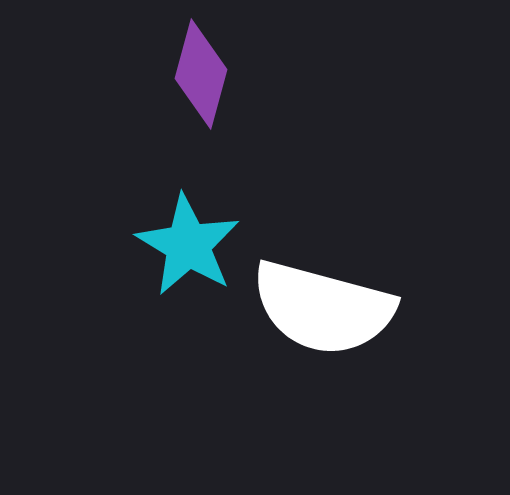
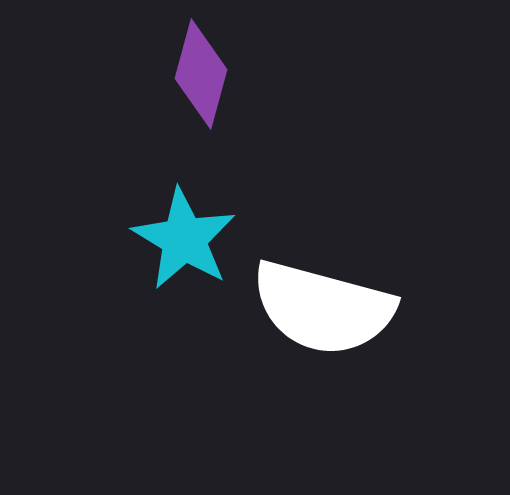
cyan star: moved 4 px left, 6 px up
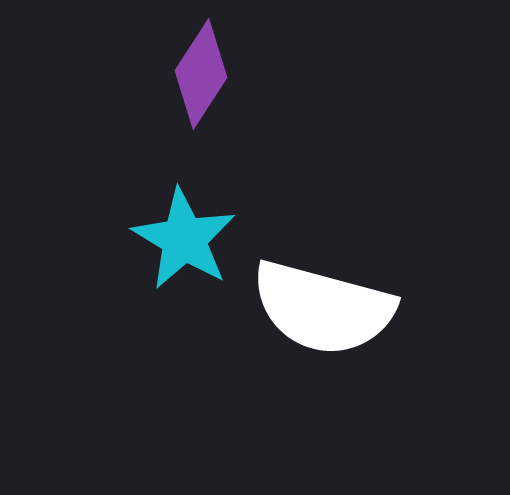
purple diamond: rotated 18 degrees clockwise
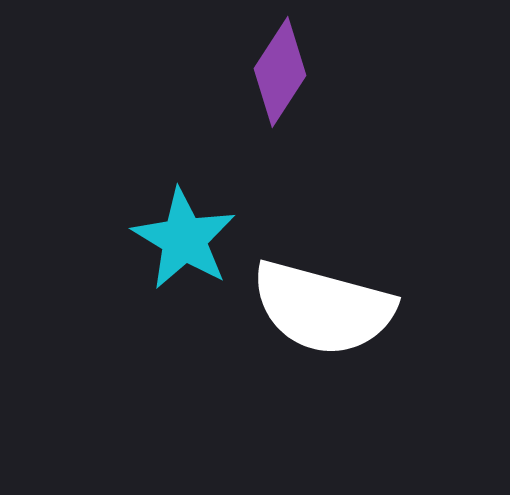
purple diamond: moved 79 px right, 2 px up
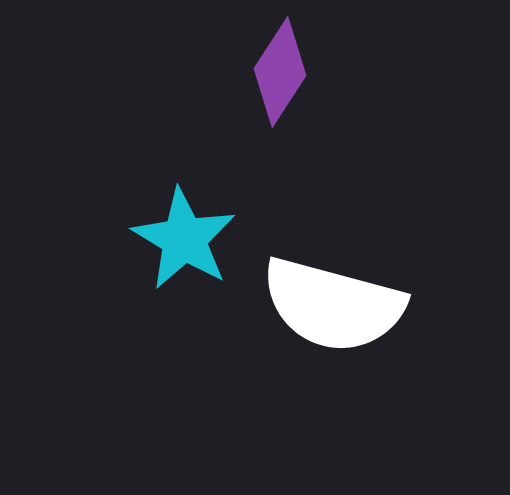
white semicircle: moved 10 px right, 3 px up
